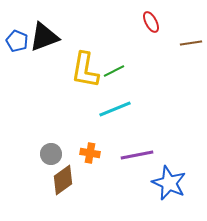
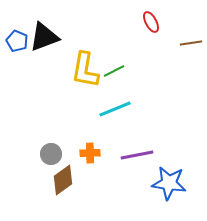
orange cross: rotated 12 degrees counterclockwise
blue star: rotated 16 degrees counterclockwise
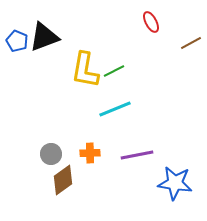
brown line: rotated 20 degrees counterclockwise
blue star: moved 6 px right
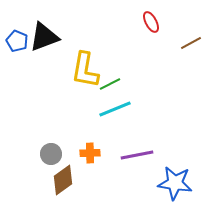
green line: moved 4 px left, 13 px down
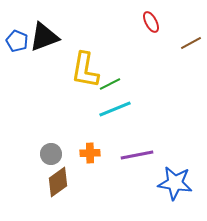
brown diamond: moved 5 px left, 2 px down
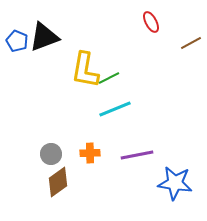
green line: moved 1 px left, 6 px up
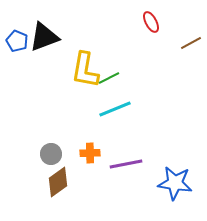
purple line: moved 11 px left, 9 px down
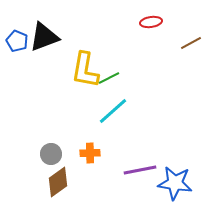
red ellipse: rotated 70 degrees counterclockwise
cyan line: moved 2 px left, 2 px down; rotated 20 degrees counterclockwise
purple line: moved 14 px right, 6 px down
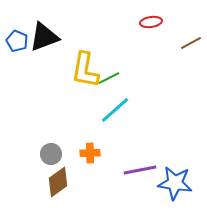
cyan line: moved 2 px right, 1 px up
